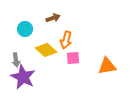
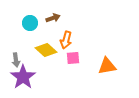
cyan circle: moved 5 px right, 6 px up
purple star: rotated 10 degrees clockwise
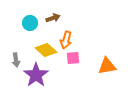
purple star: moved 13 px right, 2 px up
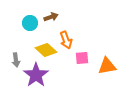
brown arrow: moved 2 px left, 1 px up
orange arrow: rotated 36 degrees counterclockwise
pink square: moved 9 px right
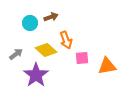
gray arrow: moved 6 px up; rotated 120 degrees counterclockwise
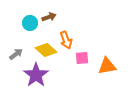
brown arrow: moved 2 px left
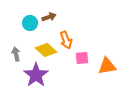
gray arrow: rotated 64 degrees counterclockwise
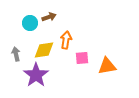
orange arrow: rotated 150 degrees counterclockwise
yellow diamond: moved 2 px left; rotated 50 degrees counterclockwise
